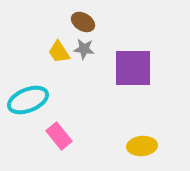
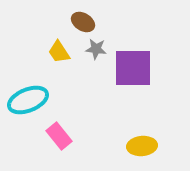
gray star: moved 12 px right
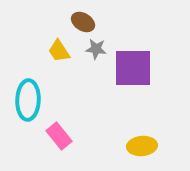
yellow trapezoid: moved 1 px up
cyan ellipse: rotated 66 degrees counterclockwise
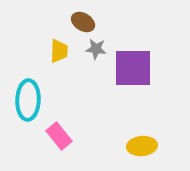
yellow trapezoid: rotated 145 degrees counterclockwise
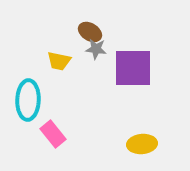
brown ellipse: moved 7 px right, 10 px down
yellow trapezoid: moved 10 px down; rotated 100 degrees clockwise
pink rectangle: moved 6 px left, 2 px up
yellow ellipse: moved 2 px up
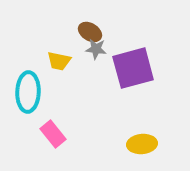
purple square: rotated 15 degrees counterclockwise
cyan ellipse: moved 8 px up
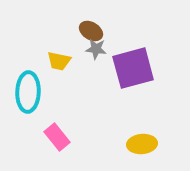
brown ellipse: moved 1 px right, 1 px up
pink rectangle: moved 4 px right, 3 px down
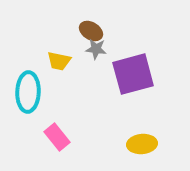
purple square: moved 6 px down
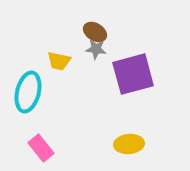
brown ellipse: moved 4 px right, 1 px down
cyan ellipse: rotated 12 degrees clockwise
pink rectangle: moved 16 px left, 11 px down
yellow ellipse: moved 13 px left
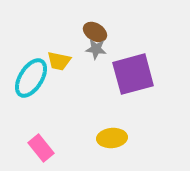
cyan ellipse: moved 3 px right, 14 px up; rotated 18 degrees clockwise
yellow ellipse: moved 17 px left, 6 px up
